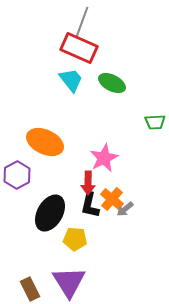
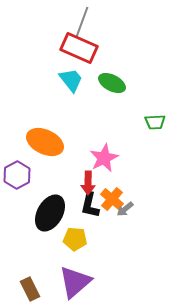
purple triangle: moved 6 px right; rotated 21 degrees clockwise
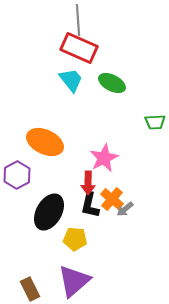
gray line: moved 4 px left, 2 px up; rotated 24 degrees counterclockwise
black ellipse: moved 1 px left, 1 px up
purple triangle: moved 1 px left, 1 px up
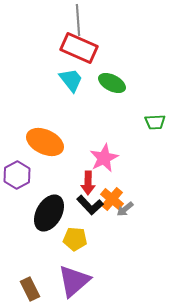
black L-shape: rotated 56 degrees counterclockwise
black ellipse: moved 1 px down
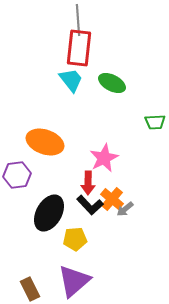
red rectangle: rotated 72 degrees clockwise
orange ellipse: rotated 6 degrees counterclockwise
purple hexagon: rotated 20 degrees clockwise
yellow pentagon: rotated 10 degrees counterclockwise
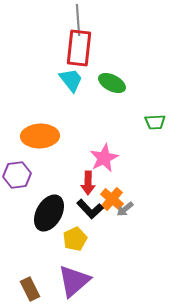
orange ellipse: moved 5 px left, 6 px up; rotated 21 degrees counterclockwise
black L-shape: moved 4 px down
yellow pentagon: rotated 20 degrees counterclockwise
